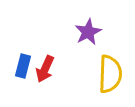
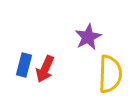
purple star: moved 5 px down
blue rectangle: moved 1 px right, 1 px up
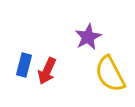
red arrow: moved 2 px right, 2 px down
yellow semicircle: rotated 150 degrees clockwise
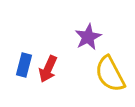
red arrow: moved 1 px right, 2 px up
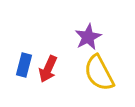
yellow semicircle: moved 11 px left, 1 px up
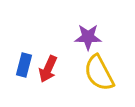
purple star: rotated 28 degrees clockwise
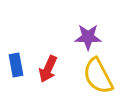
blue rectangle: moved 8 px left; rotated 25 degrees counterclockwise
yellow semicircle: moved 1 px left, 3 px down
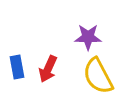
blue rectangle: moved 1 px right, 2 px down
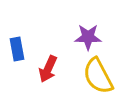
blue rectangle: moved 18 px up
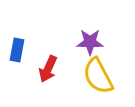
purple star: moved 2 px right, 5 px down
blue rectangle: moved 1 px down; rotated 20 degrees clockwise
